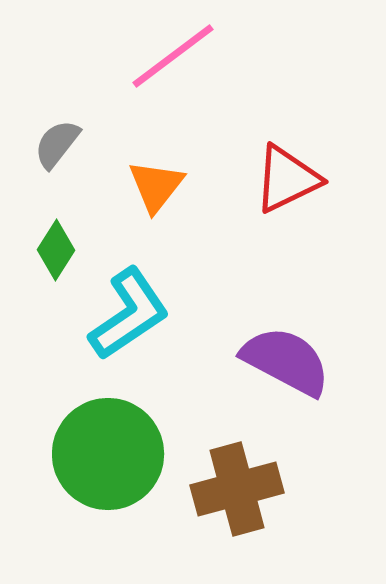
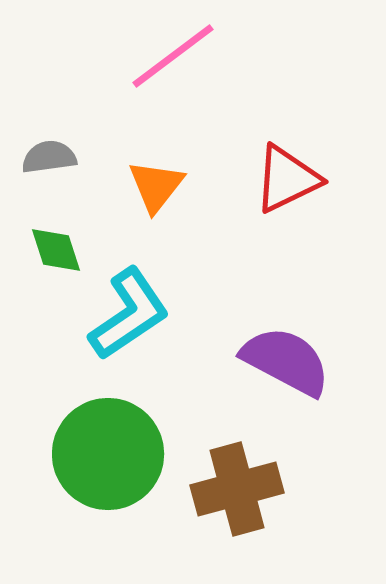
gray semicircle: moved 8 px left, 13 px down; rotated 44 degrees clockwise
green diamond: rotated 50 degrees counterclockwise
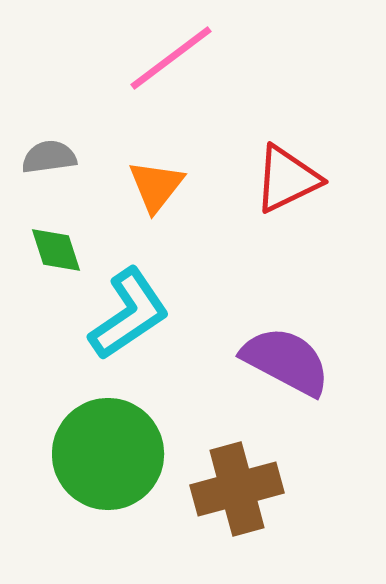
pink line: moved 2 px left, 2 px down
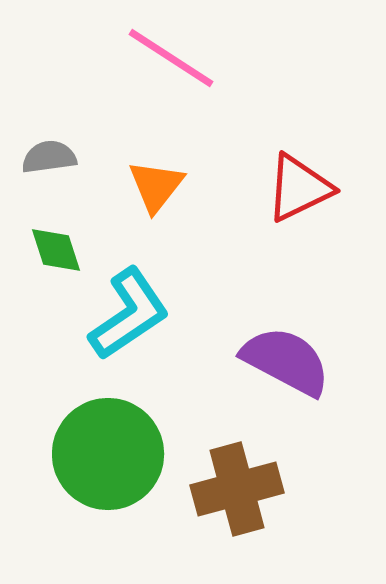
pink line: rotated 70 degrees clockwise
red triangle: moved 12 px right, 9 px down
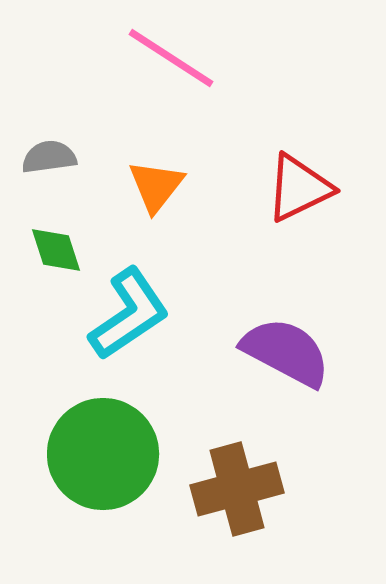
purple semicircle: moved 9 px up
green circle: moved 5 px left
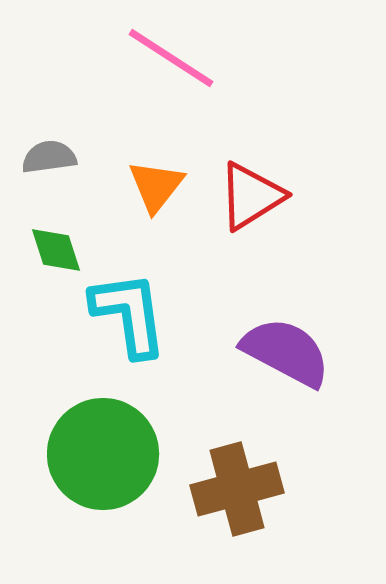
red triangle: moved 48 px left, 8 px down; rotated 6 degrees counterclockwise
cyan L-shape: rotated 64 degrees counterclockwise
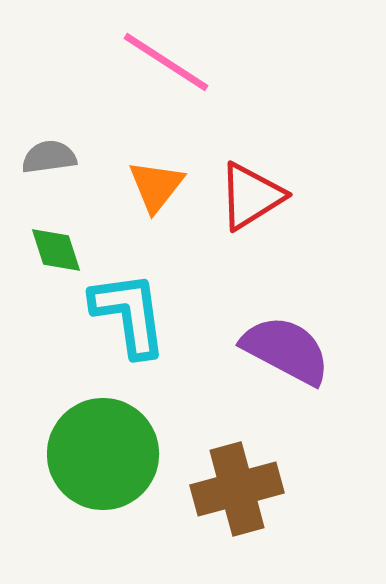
pink line: moved 5 px left, 4 px down
purple semicircle: moved 2 px up
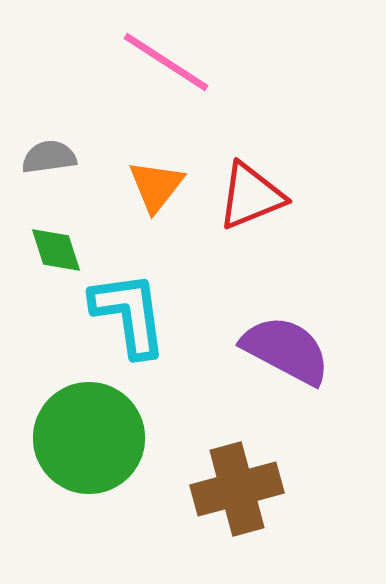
red triangle: rotated 10 degrees clockwise
green circle: moved 14 px left, 16 px up
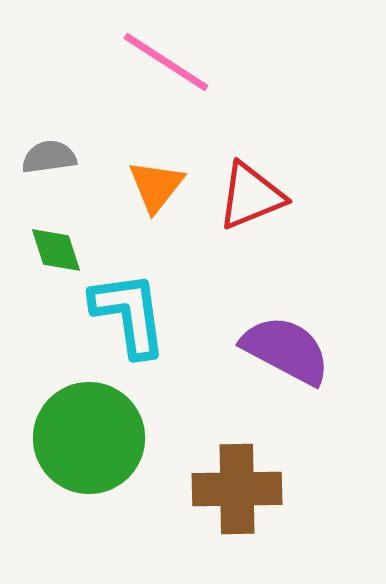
brown cross: rotated 14 degrees clockwise
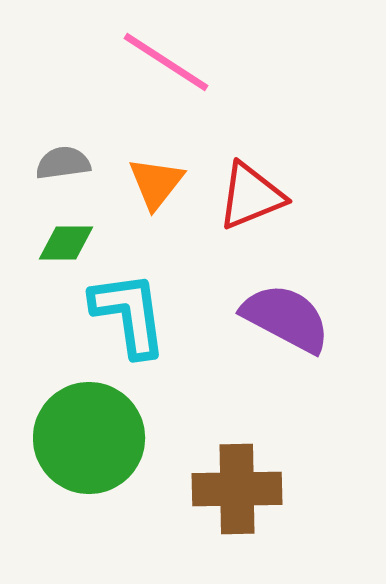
gray semicircle: moved 14 px right, 6 px down
orange triangle: moved 3 px up
green diamond: moved 10 px right, 7 px up; rotated 72 degrees counterclockwise
purple semicircle: moved 32 px up
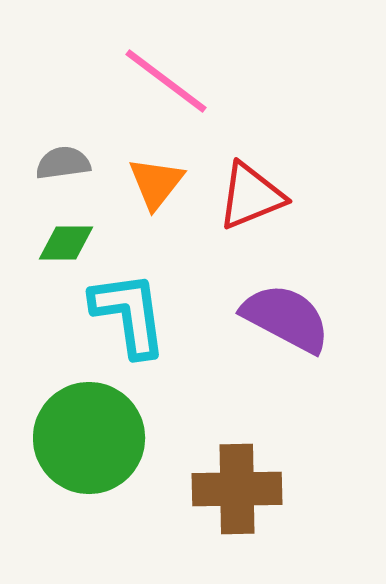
pink line: moved 19 px down; rotated 4 degrees clockwise
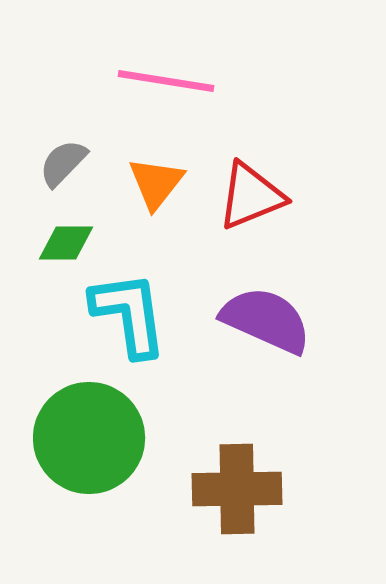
pink line: rotated 28 degrees counterclockwise
gray semicircle: rotated 38 degrees counterclockwise
purple semicircle: moved 20 px left, 2 px down; rotated 4 degrees counterclockwise
